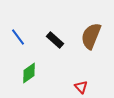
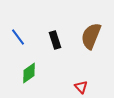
black rectangle: rotated 30 degrees clockwise
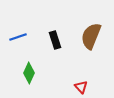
blue line: rotated 72 degrees counterclockwise
green diamond: rotated 30 degrees counterclockwise
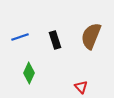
blue line: moved 2 px right
